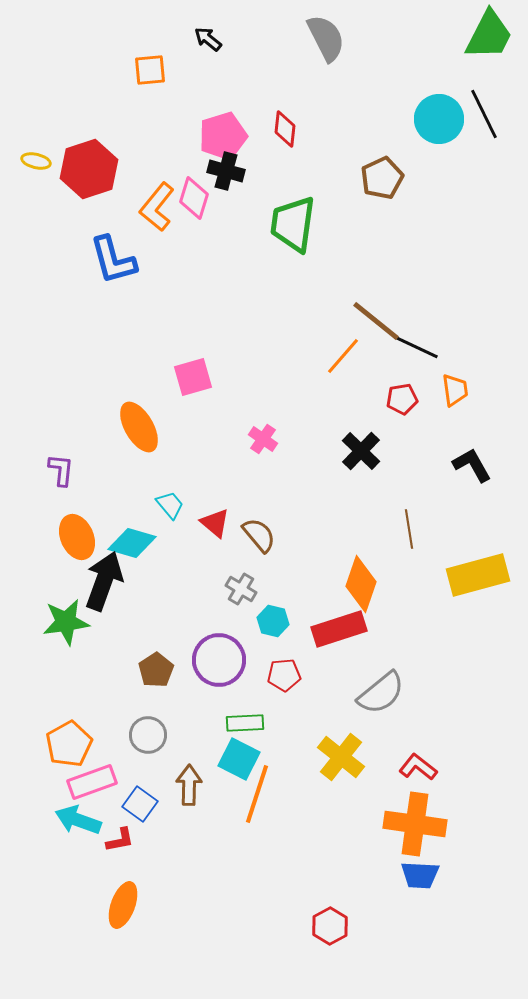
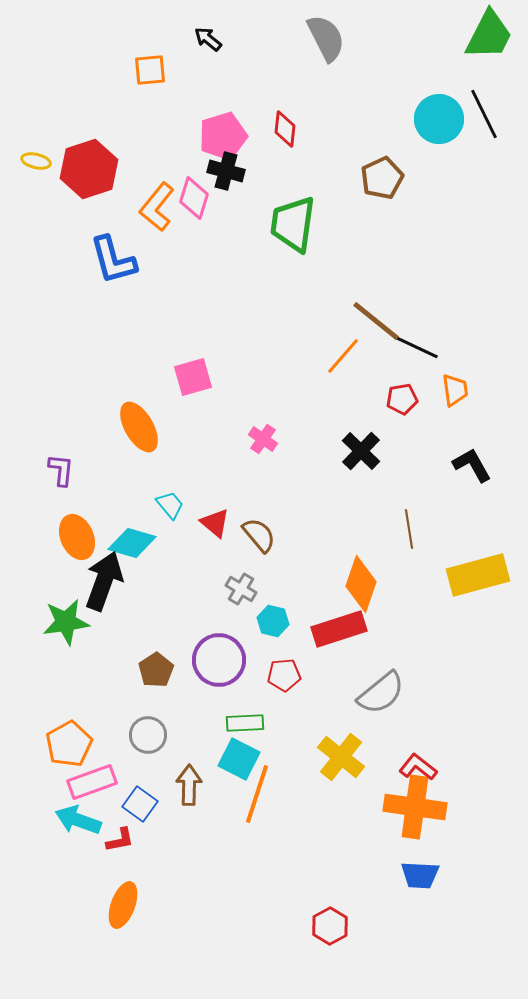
orange cross at (415, 824): moved 17 px up
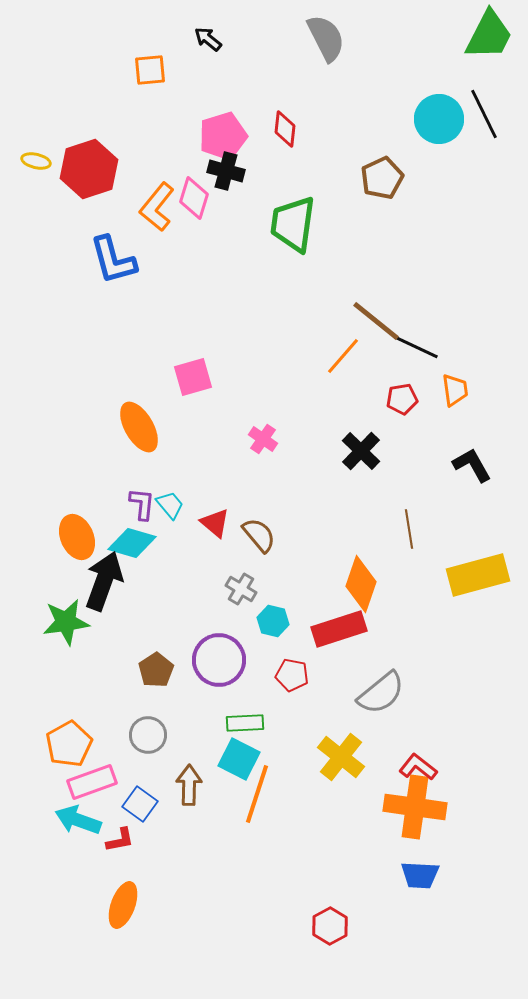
purple L-shape at (61, 470): moved 81 px right, 34 px down
red pentagon at (284, 675): moved 8 px right; rotated 16 degrees clockwise
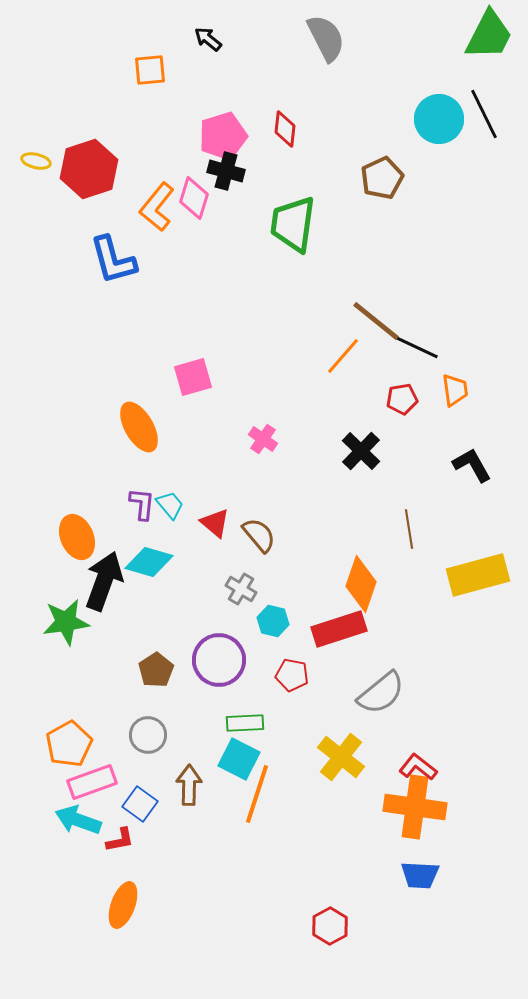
cyan diamond at (132, 543): moved 17 px right, 19 px down
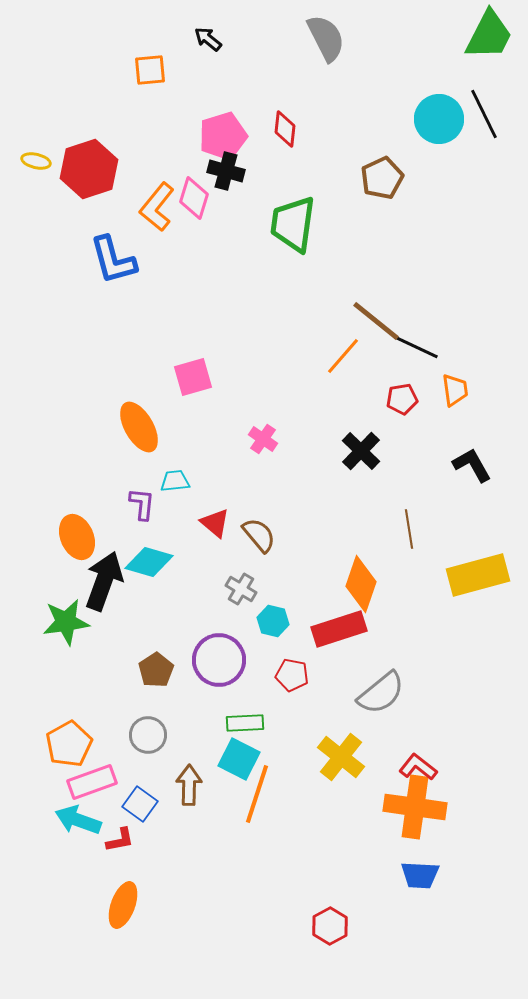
cyan trapezoid at (170, 505): moved 5 px right, 24 px up; rotated 56 degrees counterclockwise
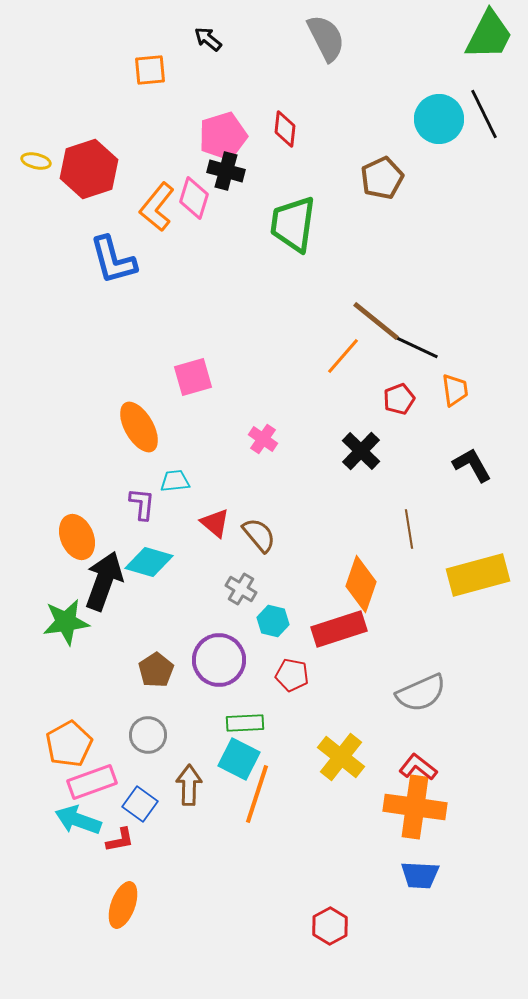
red pentagon at (402, 399): moved 3 px left; rotated 12 degrees counterclockwise
gray semicircle at (381, 693): moved 40 px right; rotated 15 degrees clockwise
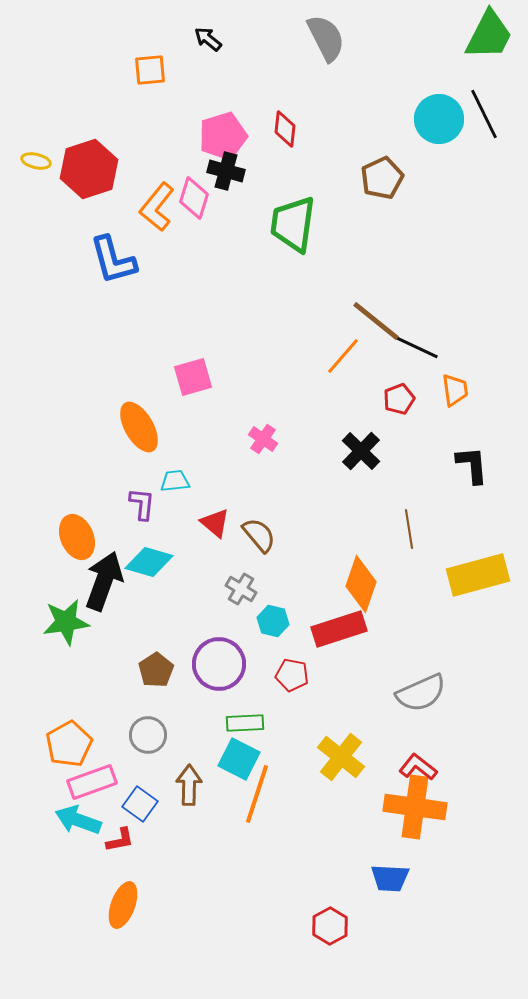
black L-shape at (472, 465): rotated 24 degrees clockwise
purple circle at (219, 660): moved 4 px down
blue trapezoid at (420, 875): moved 30 px left, 3 px down
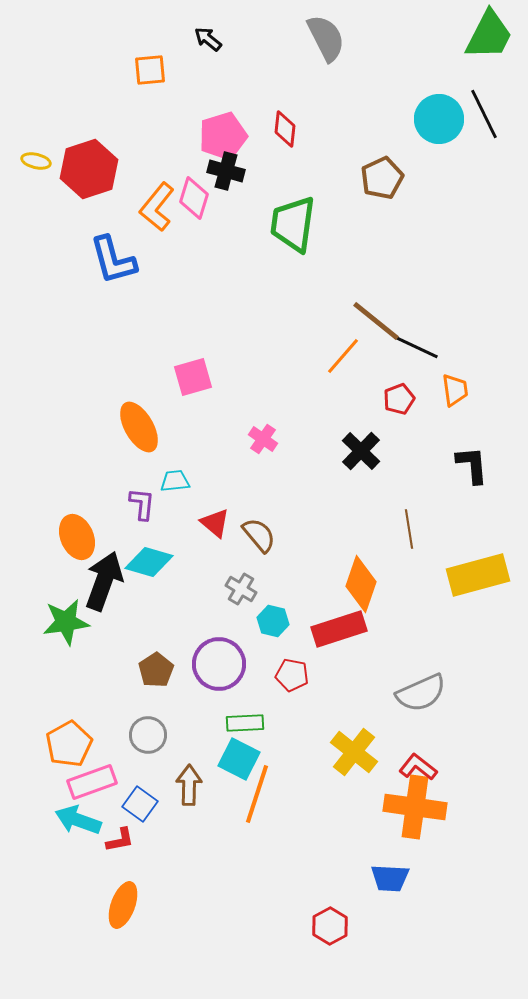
yellow cross at (341, 757): moved 13 px right, 5 px up
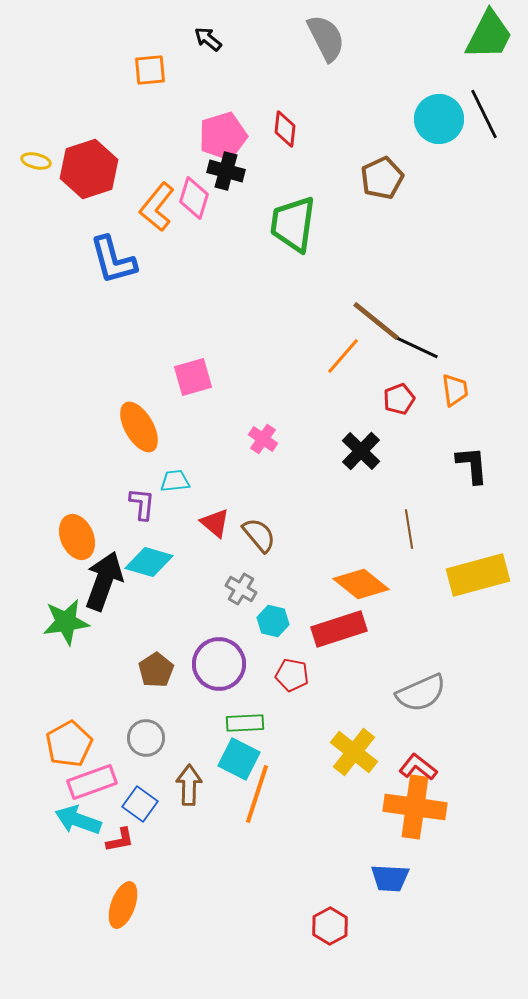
orange diamond at (361, 584): rotated 70 degrees counterclockwise
gray circle at (148, 735): moved 2 px left, 3 px down
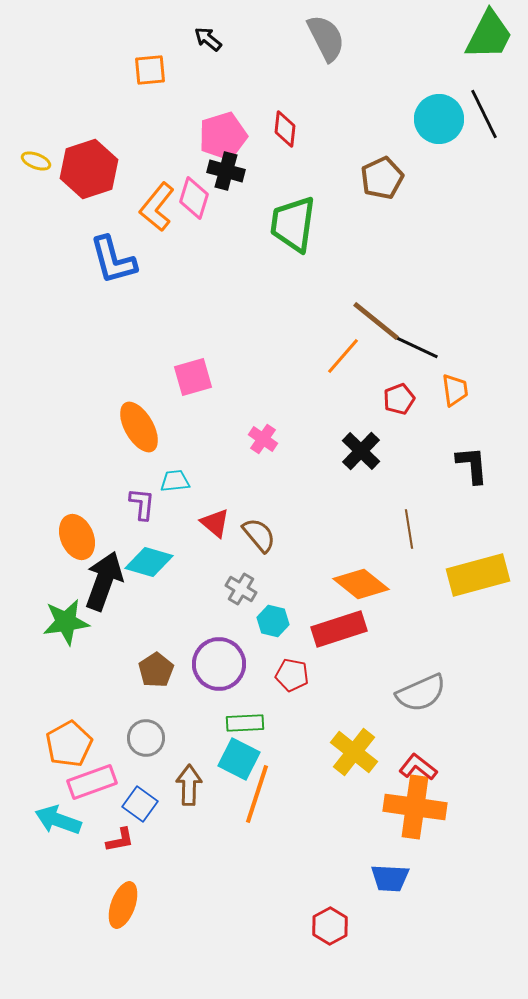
yellow ellipse at (36, 161): rotated 8 degrees clockwise
cyan arrow at (78, 820): moved 20 px left
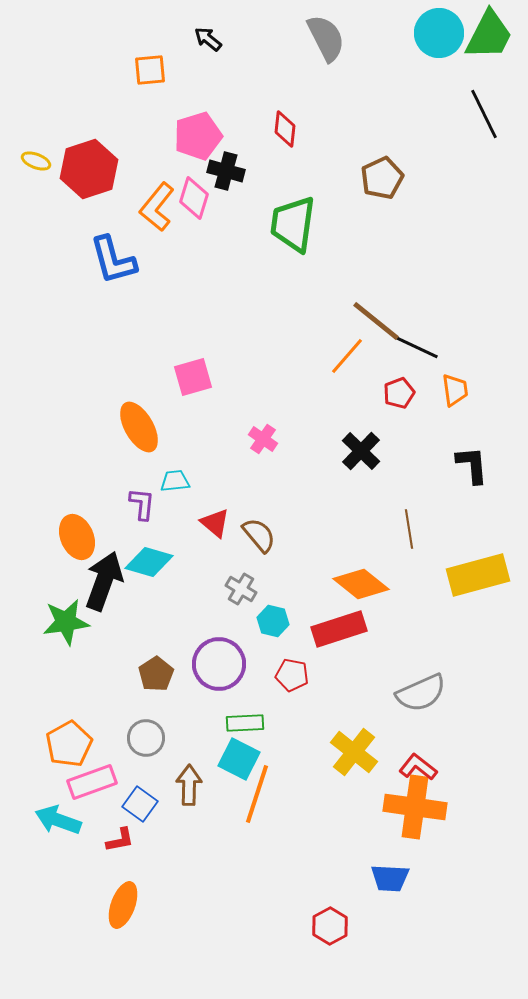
cyan circle at (439, 119): moved 86 px up
pink pentagon at (223, 136): moved 25 px left
orange line at (343, 356): moved 4 px right
red pentagon at (399, 399): moved 6 px up
brown pentagon at (156, 670): moved 4 px down
